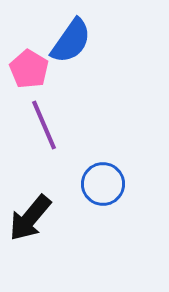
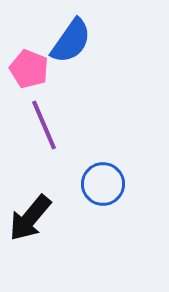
pink pentagon: rotated 9 degrees counterclockwise
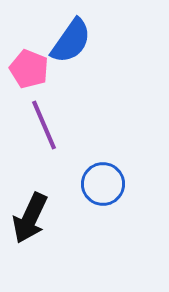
black arrow: rotated 15 degrees counterclockwise
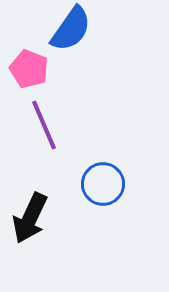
blue semicircle: moved 12 px up
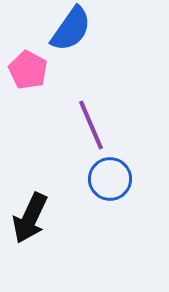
pink pentagon: moved 1 px left, 1 px down; rotated 6 degrees clockwise
purple line: moved 47 px right
blue circle: moved 7 px right, 5 px up
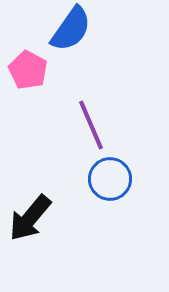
black arrow: rotated 15 degrees clockwise
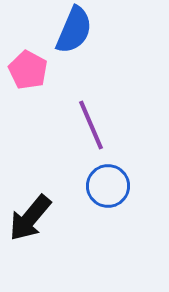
blue semicircle: moved 3 px right, 1 px down; rotated 12 degrees counterclockwise
blue circle: moved 2 px left, 7 px down
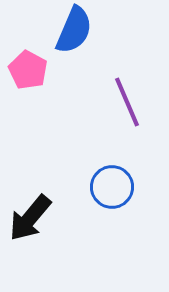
purple line: moved 36 px right, 23 px up
blue circle: moved 4 px right, 1 px down
